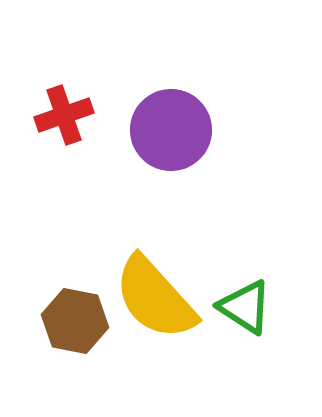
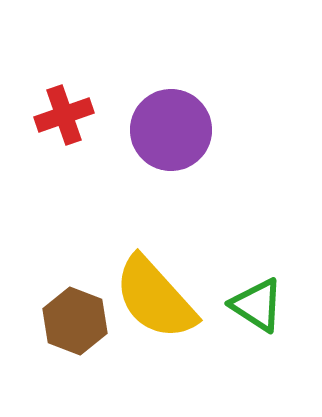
green triangle: moved 12 px right, 2 px up
brown hexagon: rotated 10 degrees clockwise
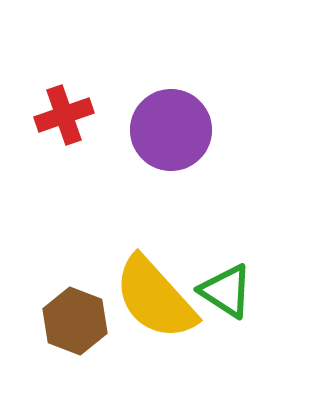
green triangle: moved 31 px left, 14 px up
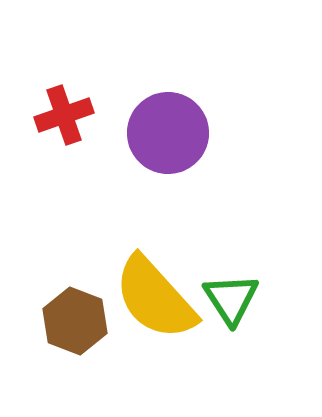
purple circle: moved 3 px left, 3 px down
green triangle: moved 5 px right, 8 px down; rotated 24 degrees clockwise
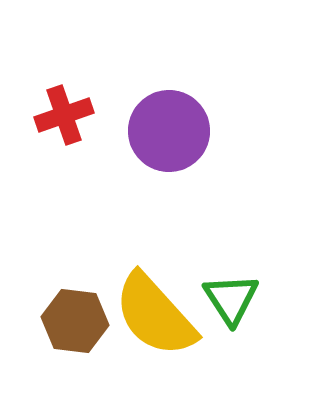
purple circle: moved 1 px right, 2 px up
yellow semicircle: moved 17 px down
brown hexagon: rotated 14 degrees counterclockwise
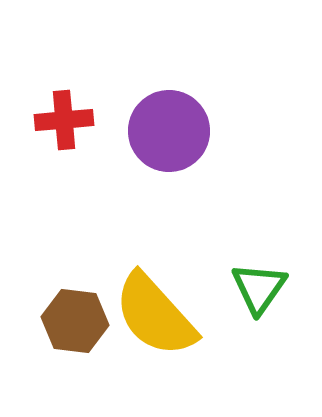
red cross: moved 5 px down; rotated 14 degrees clockwise
green triangle: moved 28 px right, 11 px up; rotated 8 degrees clockwise
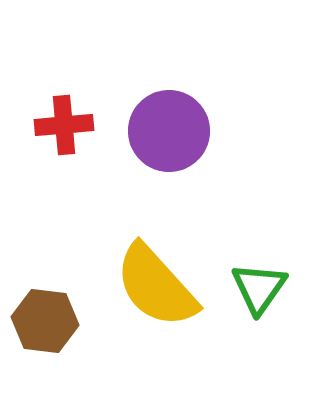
red cross: moved 5 px down
yellow semicircle: moved 1 px right, 29 px up
brown hexagon: moved 30 px left
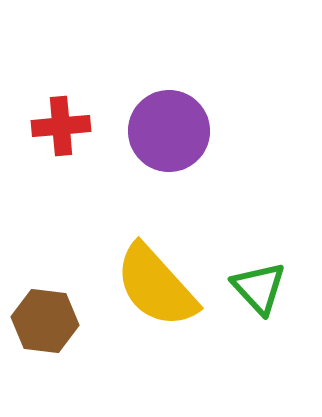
red cross: moved 3 px left, 1 px down
green triangle: rotated 18 degrees counterclockwise
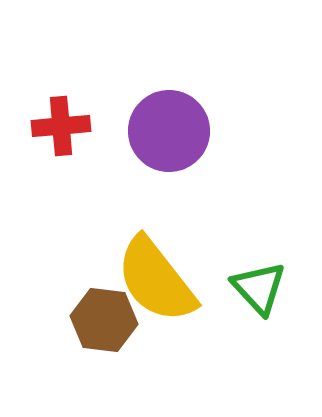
yellow semicircle: moved 6 px up; rotated 4 degrees clockwise
brown hexagon: moved 59 px right, 1 px up
